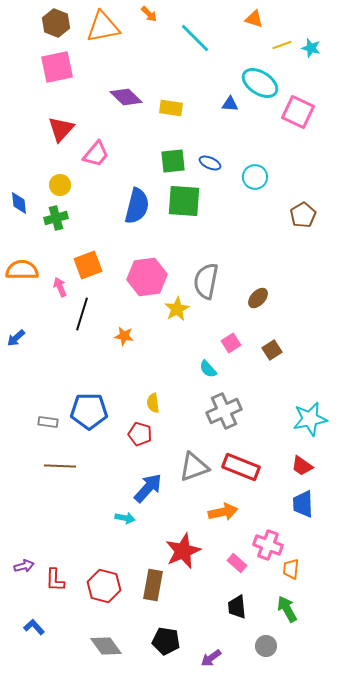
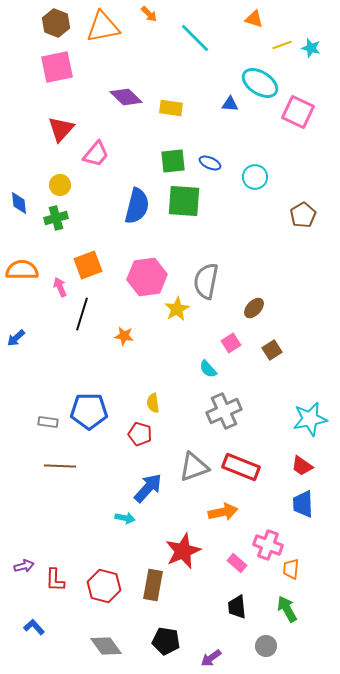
brown ellipse at (258, 298): moved 4 px left, 10 px down
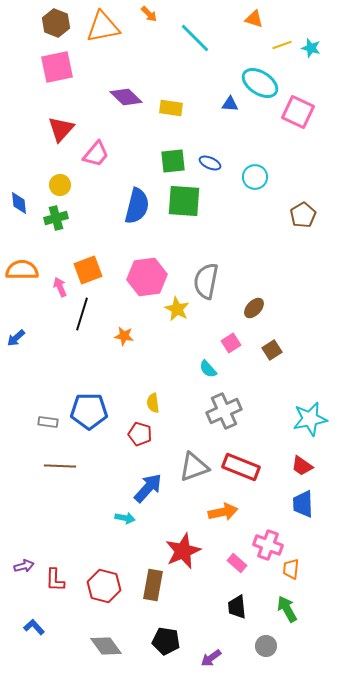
orange square at (88, 265): moved 5 px down
yellow star at (177, 309): rotated 15 degrees counterclockwise
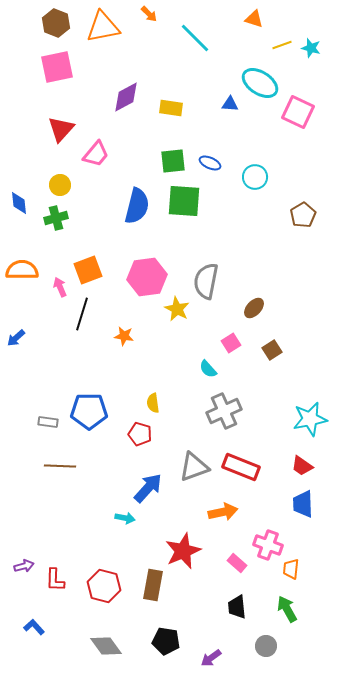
purple diamond at (126, 97): rotated 72 degrees counterclockwise
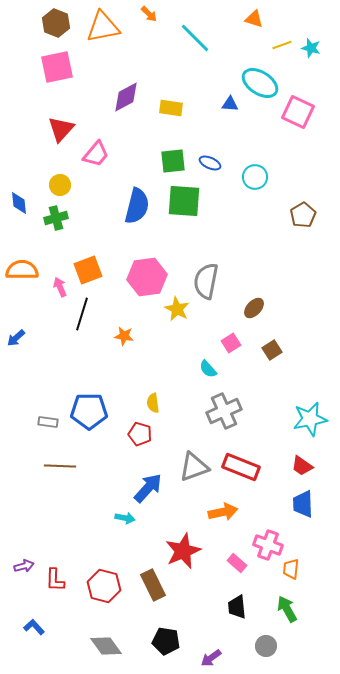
brown rectangle at (153, 585): rotated 36 degrees counterclockwise
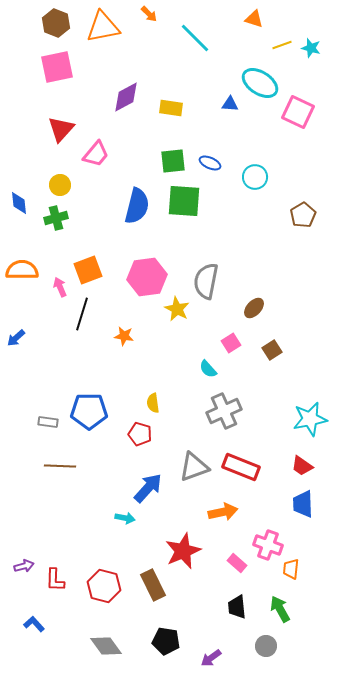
green arrow at (287, 609): moved 7 px left
blue L-shape at (34, 627): moved 3 px up
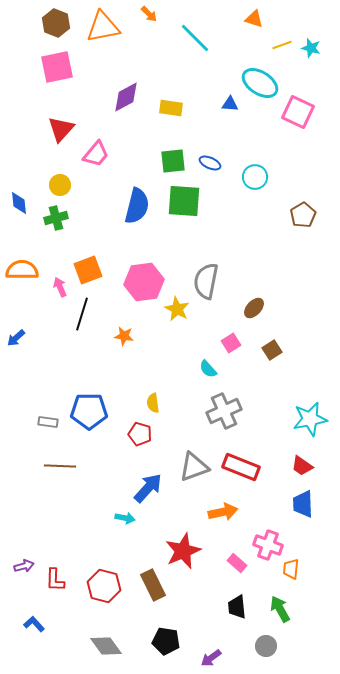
pink hexagon at (147, 277): moved 3 px left, 5 px down
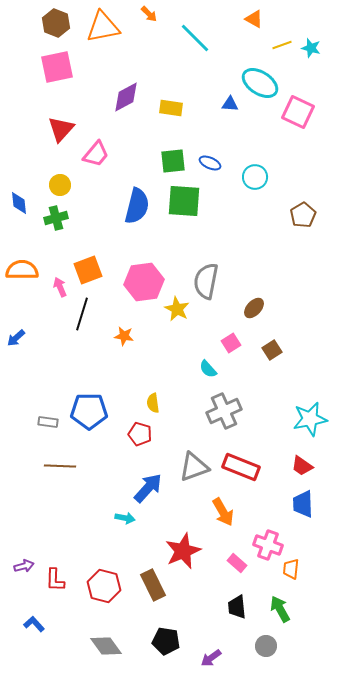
orange triangle at (254, 19): rotated 12 degrees clockwise
orange arrow at (223, 512): rotated 72 degrees clockwise
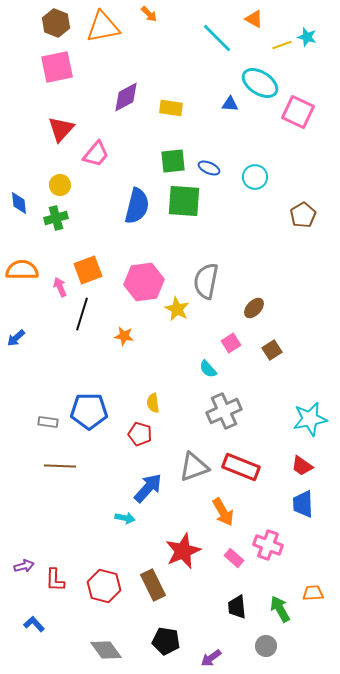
cyan line at (195, 38): moved 22 px right
cyan star at (311, 48): moved 4 px left, 11 px up
blue ellipse at (210, 163): moved 1 px left, 5 px down
pink rectangle at (237, 563): moved 3 px left, 5 px up
orange trapezoid at (291, 569): moved 22 px right, 24 px down; rotated 80 degrees clockwise
gray diamond at (106, 646): moved 4 px down
